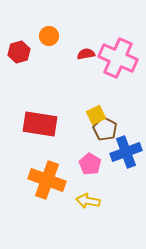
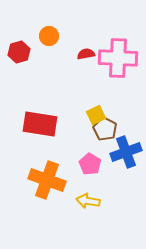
pink cross: rotated 21 degrees counterclockwise
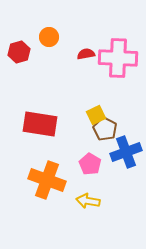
orange circle: moved 1 px down
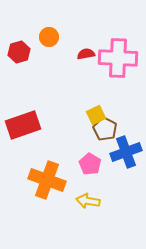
red rectangle: moved 17 px left, 1 px down; rotated 28 degrees counterclockwise
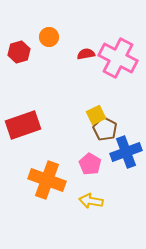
pink cross: rotated 24 degrees clockwise
yellow arrow: moved 3 px right
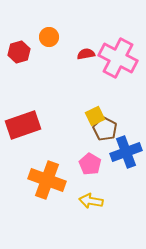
yellow square: moved 1 px left, 1 px down
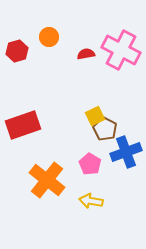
red hexagon: moved 2 px left, 1 px up
pink cross: moved 3 px right, 8 px up
orange cross: rotated 18 degrees clockwise
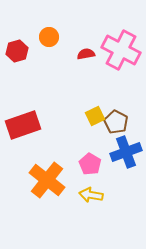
brown pentagon: moved 11 px right, 7 px up
yellow arrow: moved 6 px up
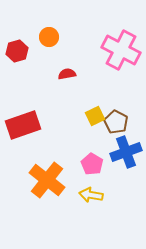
red semicircle: moved 19 px left, 20 px down
pink pentagon: moved 2 px right
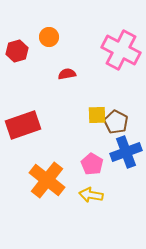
yellow square: moved 2 px right, 1 px up; rotated 24 degrees clockwise
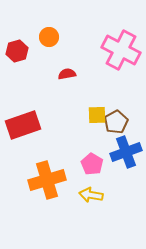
brown pentagon: rotated 15 degrees clockwise
orange cross: rotated 36 degrees clockwise
